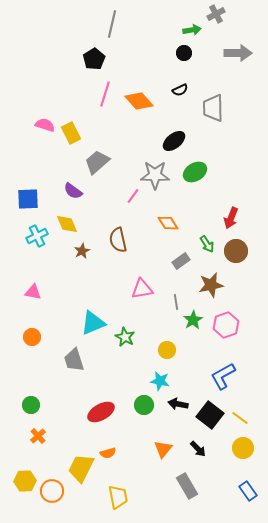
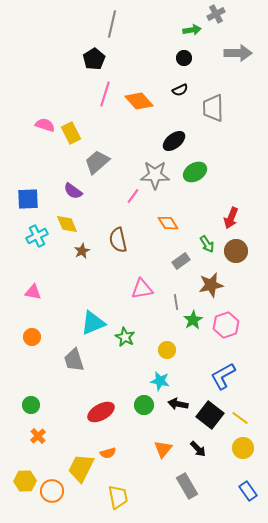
black circle at (184, 53): moved 5 px down
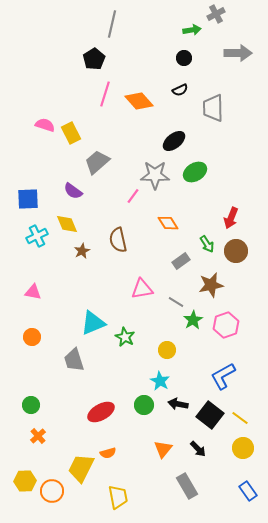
gray line at (176, 302): rotated 49 degrees counterclockwise
cyan star at (160, 381): rotated 18 degrees clockwise
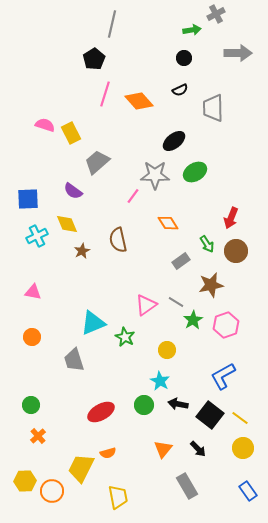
pink triangle at (142, 289): moved 4 px right, 16 px down; rotated 25 degrees counterclockwise
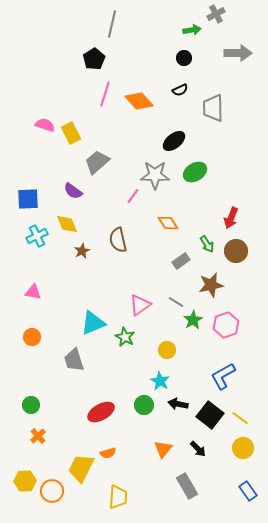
pink triangle at (146, 305): moved 6 px left
yellow trapezoid at (118, 497): rotated 15 degrees clockwise
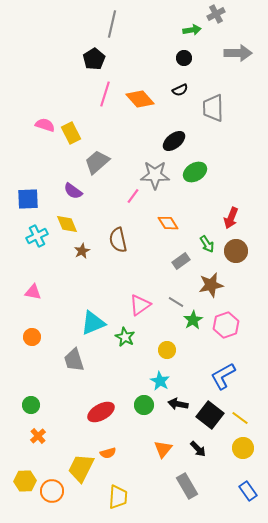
orange diamond at (139, 101): moved 1 px right, 2 px up
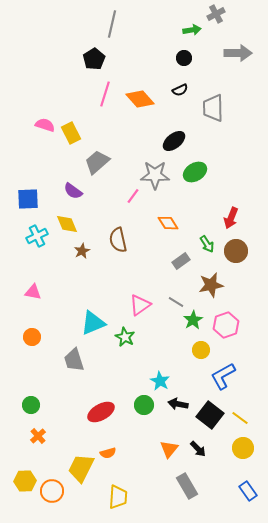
yellow circle at (167, 350): moved 34 px right
orange triangle at (163, 449): moved 6 px right
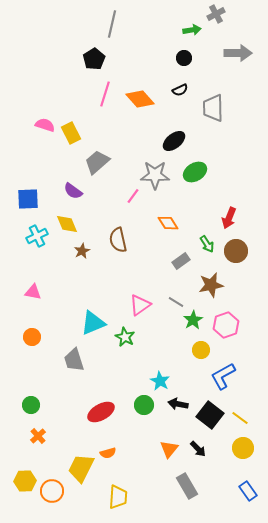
red arrow at (231, 218): moved 2 px left
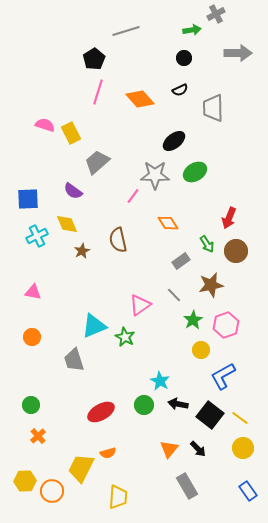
gray line at (112, 24): moved 14 px right, 7 px down; rotated 60 degrees clockwise
pink line at (105, 94): moved 7 px left, 2 px up
gray line at (176, 302): moved 2 px left, 7 px up; rotated 14 degrees clockwise
cyan triangle at (93, 323): moved 1 px right, 3 px down
